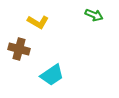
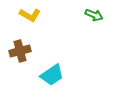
yellow L-shape: moved 8 px left, 7 px up
brown cross: moved 1 px right, 2 px down; rotated 30 degrees counterclockwise
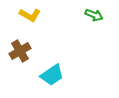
brown cross: rotated 15 degrees counterclockwise
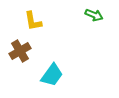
yellow L-shape: moved 3 px right, 6 px down; rotated 50 degrees clockwise
cyan trapezoid: rotated 20 degrees counterclockwise
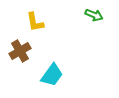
yellow L-shape: moved 2 px right, 1 px down
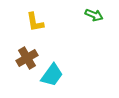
brown cross: moved 7 px right, 7 px down
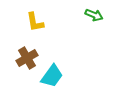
cyan trapezoid: moved 1 px down
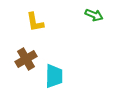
brown cross: moved 1 px left, 1 px down
cyan trapezoid: moved 2 px right; rotated 35 degrees counterclockwise
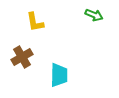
brown cross: moved 4 px left, 2 px up
cyan trapezoid: moved 5 px right, 1 px up
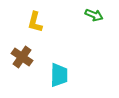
yellow L-shape: rotated 25 degrees clockwise
brown cross: rotated 25 degrees counterclockwise
